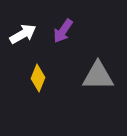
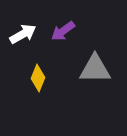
purple arrow: rotated 20 degrees clockwise
gray triangle: moved 3 px left, 7 px up
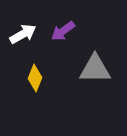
yellow diamond: moved 3 px left
